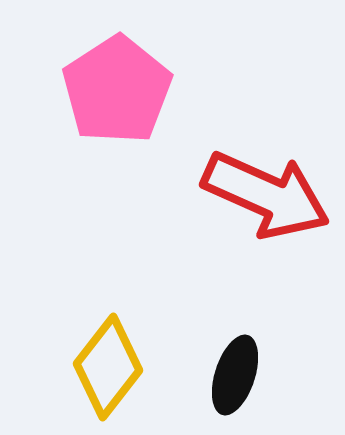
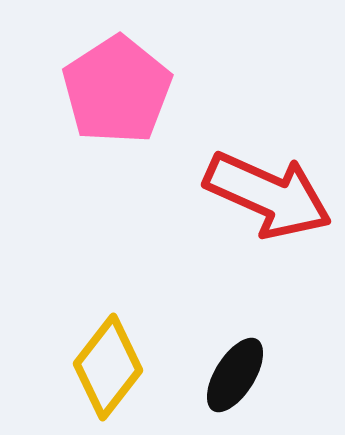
red arrow: moved 2 px right
black ellipse: rotated 14 degrees clockwise
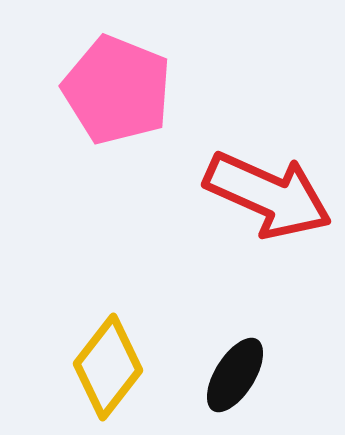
pink pentagon: rotated 17 degrees counterclockwise
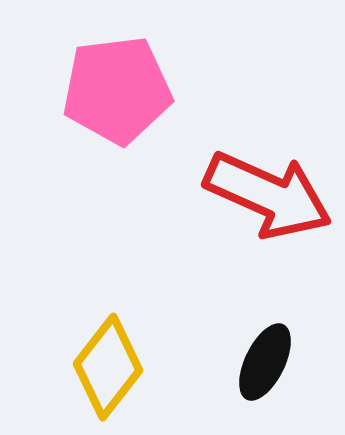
pink pentagon: rotated 29 degrees counterclockwise
black ellipse: moved 30 px right, 13 px up; rotated 6 degrees counterclockwise
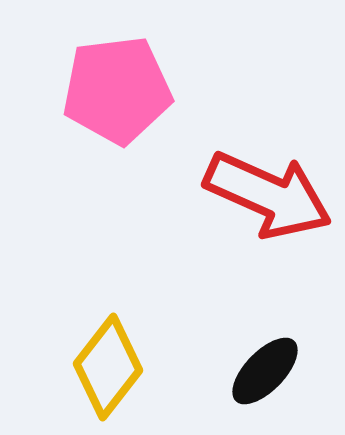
black ellipse: moved 9 px down; rotated 18 degrees clockwise
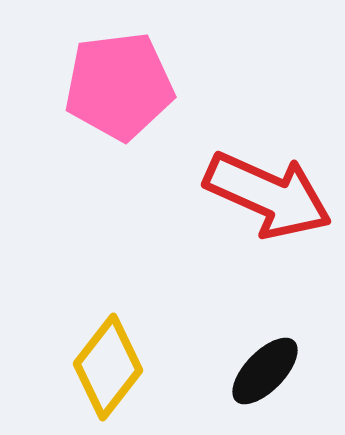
pink pentagon: moved 2 px right, 4 px up
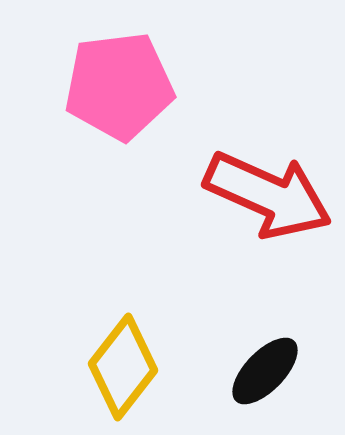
yellow diamond: moved 15 px right
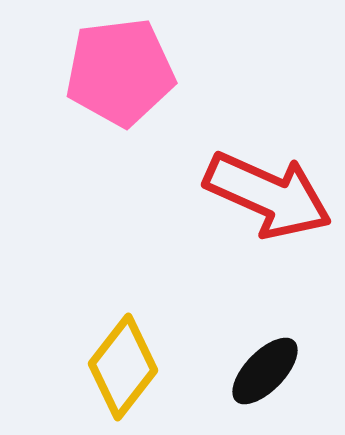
pink pentagon: moved 1 px right, 14 px up
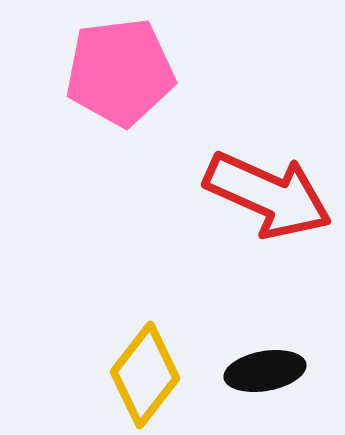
yellow diamond: moved 22 px right, 8 px down
black ellipse: rotated 36 degrees clockwise
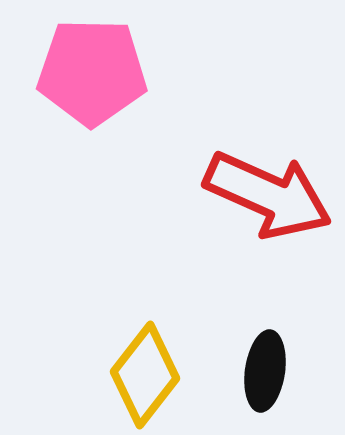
pink pentagon: moved 28 px left; rotated 8 degrees clockwise
black ellipse: rotated 72 degrees counterclockwise
